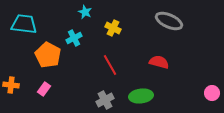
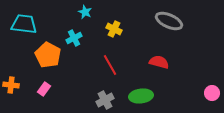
yellow cross: moved 1 px right, 1 px down
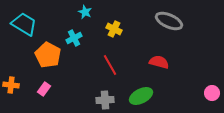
cyan trapezoid: rotated 24 degrees clockwise
green ellipse: rotated 20 degrees counterclockwise
gray cross: rotated 24 degrees clockwise
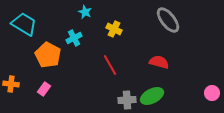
gray ellipse: moved 1 px left, 1 px up; rotated 28 degrees clockwise
orange cross: moved 1 px up
green ellipse: moved 11 px right
gray cross: moved 22 px right
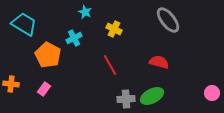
gray cross: moved 1 px left, 1 px up
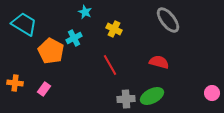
orange pentagon: moved 3 px right, 4 px up
orange cross: moved 4 px right, 1 px up
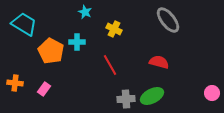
cyan cross: moved 3 px right, 4 px down; rotated 28 degrees clockwise
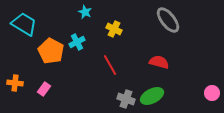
cyan cross: rotated 28 degrees counterclockwise
gray cross: rotated 24 degrees clockwise
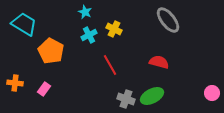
cyan cross: moved 12 px right, 7 px up
